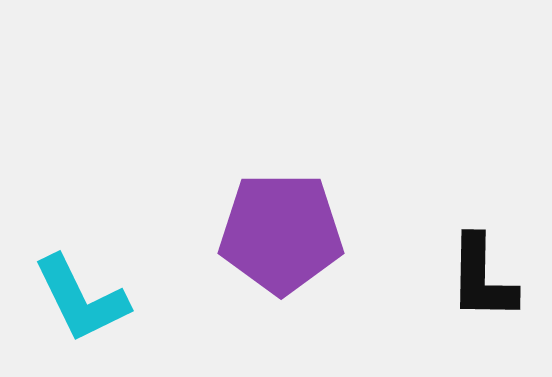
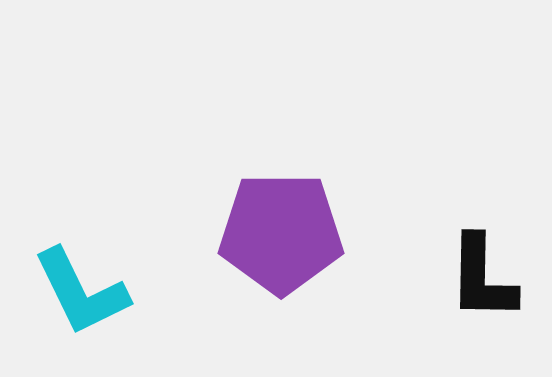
cyan L-shape: moved 7 px up
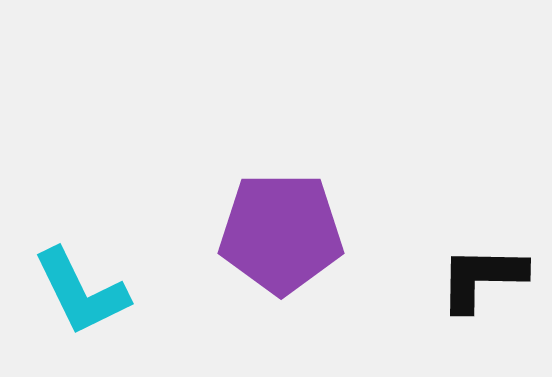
black L-shape: rotated 90 degrees clockwise
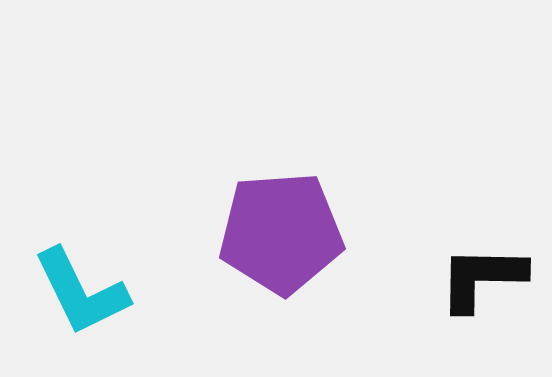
purple pentagon: rotated 4 degrees counterclockwise
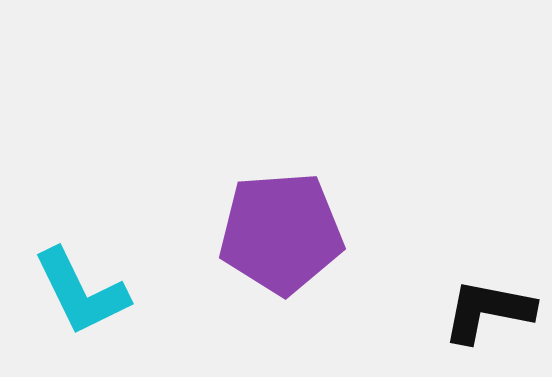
black L-shape: moved 6 px right, 33 px down; rotated 10 degrees clockwise
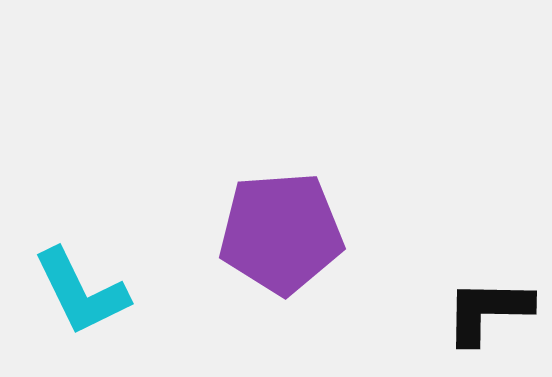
black L-shape: rotated 10 degrees counterclockwise
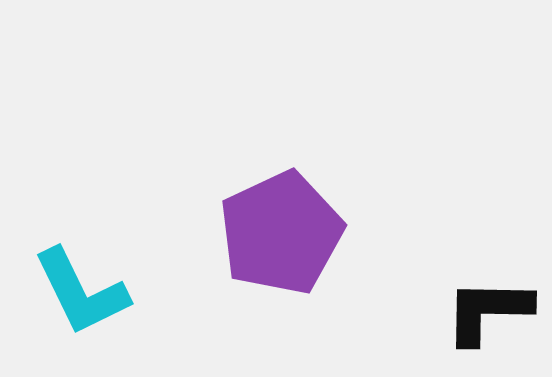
purple pentagon: rotated 21 degrees counterclockwise
